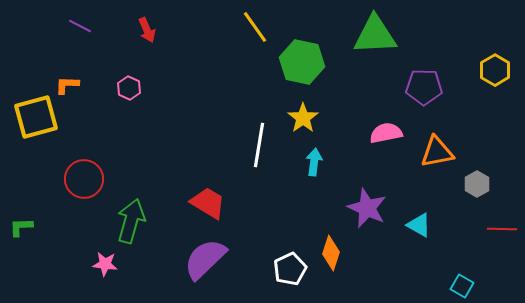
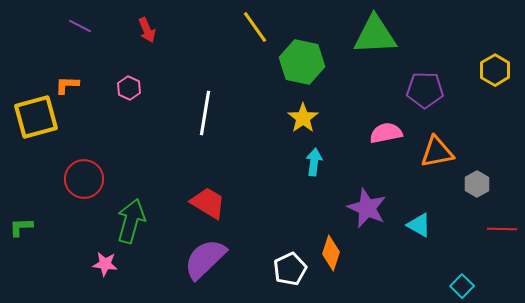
purple pentagon: moved 1 px right, 3 px down
white line: moved 54 px left, 32 px up
cyan square: rotated 15 degrees clockwise
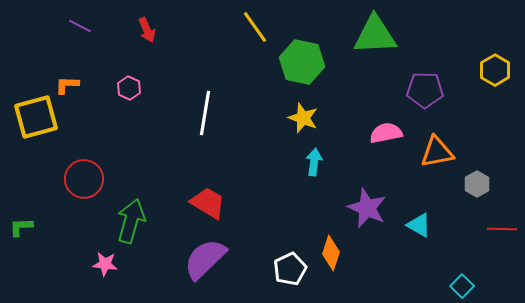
yellow star: rotated 16 degrees counterclockwise
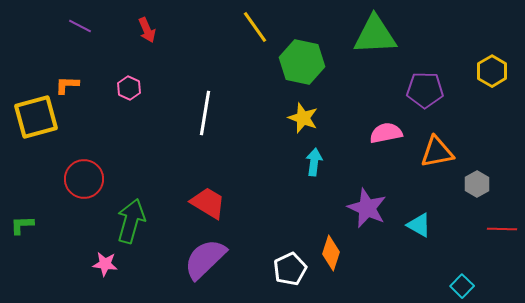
yellow hexagon: moved 3 px left, 1 px down
green L-shape: moved 1 px right, 2 px up
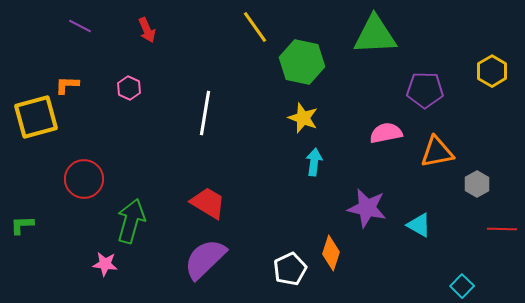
purple star: rotated 12 degrees counterclockwise
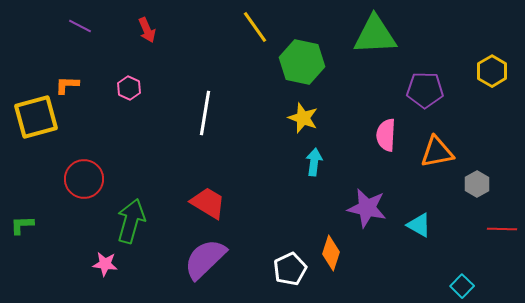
pink semicircle: moved 2 px down; rotated 76 degrees counterclockwise
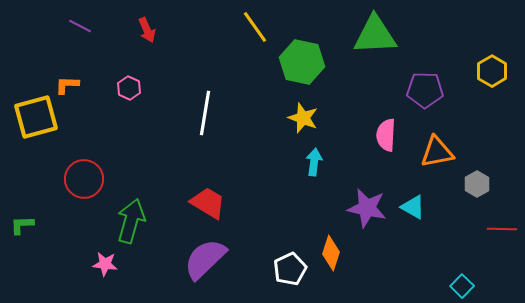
cyan triangle: moved 6 px left, 18 px up
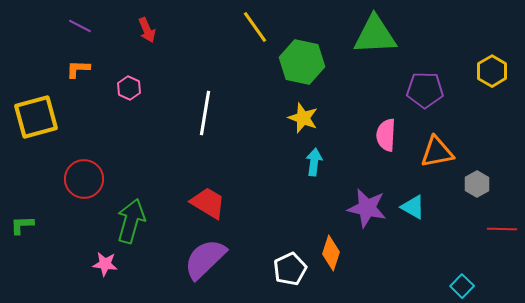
orange L-shape: moved 11 px right, 16 px up
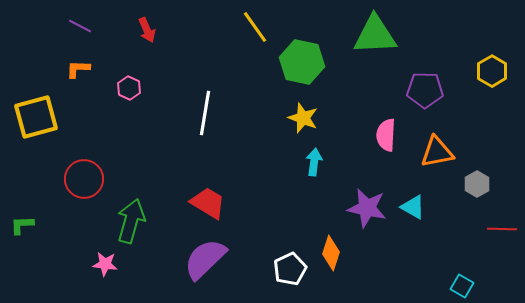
cyan square: rotated 15 degrees counterclockwise
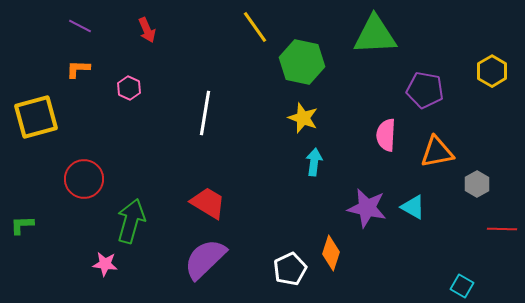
purple pentagon: rotated 9 degrees clockwise
